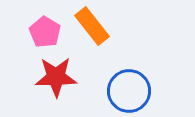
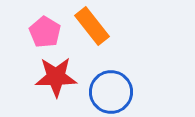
blue circle: moved 18 px left, 1 px down
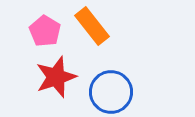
pink pentagon: moved 1 px up
red star: rotated 18 degrees counterclockwise
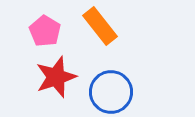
orange rectangle: moved 8 px right
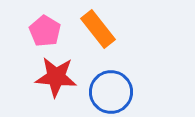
orange rectangle: moved 2 px left, 3 px down
red star: rotated 24 degrees clockwise
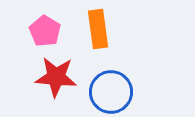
orange rectangle: rotated 30 degrees clockwise
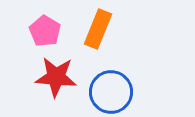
orange rectangle: rotated 30 degrees clockwise
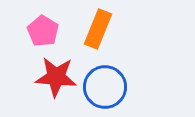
pink pentagon: moved 2 px left
blue circle: moved 6 px left, 5 px up
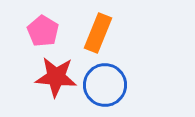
orange rectangle: moved 4 px down
blue circle: moved 2 px up
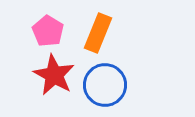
pink pentagon: moved 5 px right
red star: moved 2 px left, 2 px up; rotated 24 degrees clockwise
